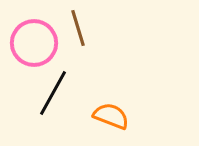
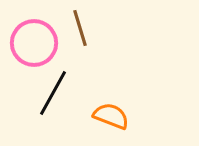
brown line: moved 2 px right
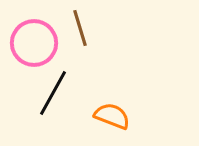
orange semicircle: moved 1 px right
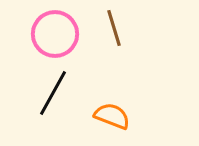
brown line: moved 34 px right
pink circle: moved 21 px right, 9 px up
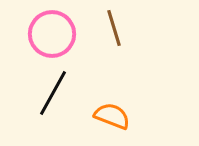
pink circle: moved 3 px left
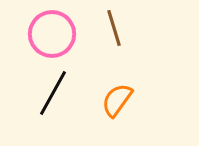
orange semicircle: moved 5 px right, 16 px up; rotated 75 degrees counterclockwise
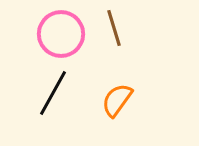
pink circle: moved 9 px right
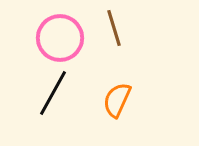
pink circle: moved 1 px left, 4 px down
orange semicircle: rotated 12 degrees counterclockwise
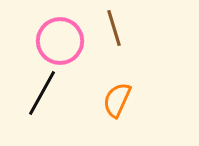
pink circle: moved 3 px down
black line: moved 11 px left
